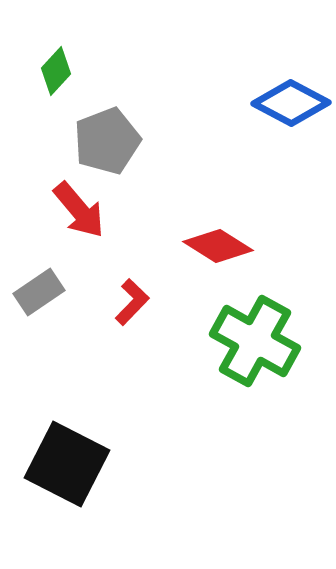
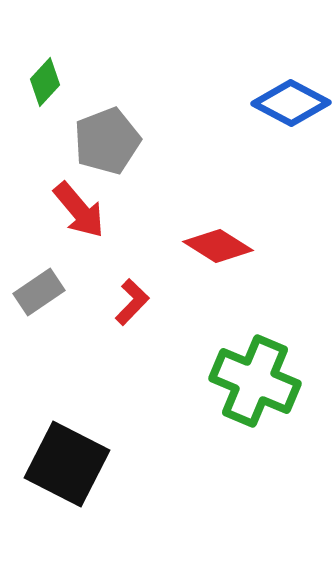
green diamond: moved 11 px left, 11 px down
green cross: moved 40 px down; rotated 6 degrees counterclockwise
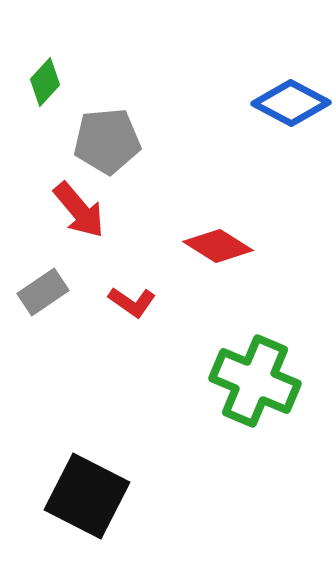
gray pentagon: rotated 16 degrees clockwise
gray rectangle: moved 4 px right
red L-shape: rotated 81 degrees clockwise
black square: moved 20 px right, 32 px down
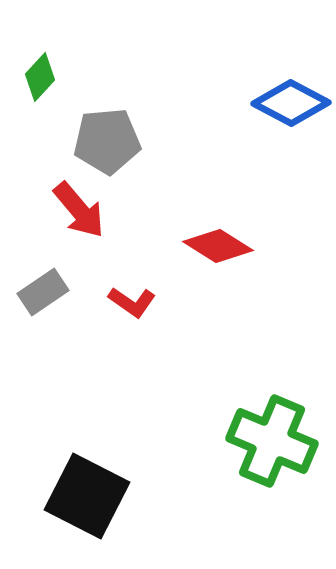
green diamond: moved 5 px left, 5 px up
green cross: moved 17 px right, 60 px down
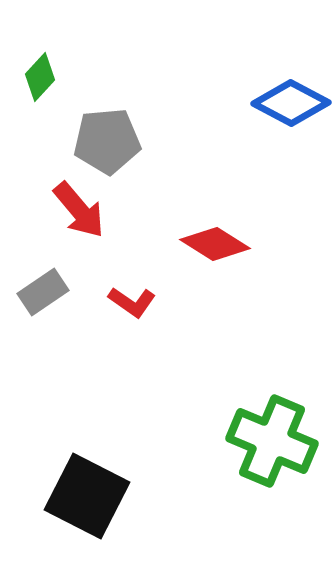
red diamond: moved 3 px left, 2 px up
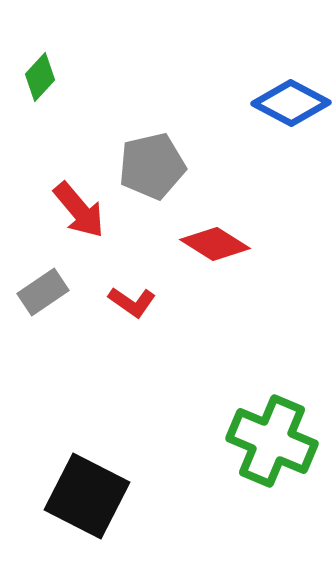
gray pentagon: moved 45 px right, 25 px down; rotated 8 degrees counterclockwise
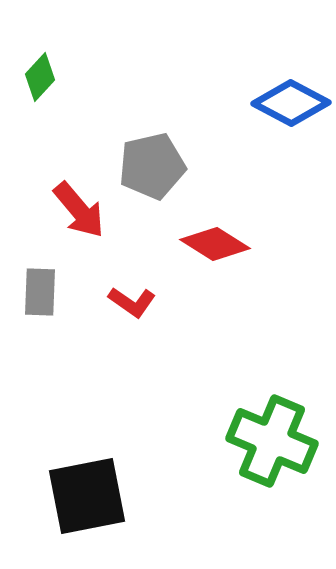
gray rectangle: moved 3 px left; rotated 54 degrees counterclockwise
black square: rotated 38 degrees counterclockwise
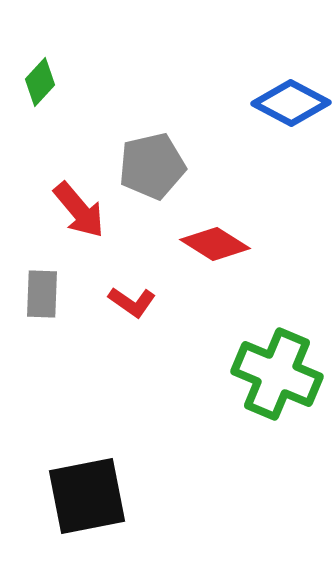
green diamond: moved 5 px down
gray rectangle: moved 2 px right, 2 px down
green cross: moved 5 px right, 67 px up
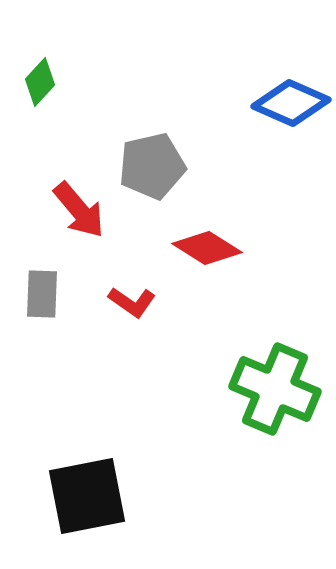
blue diamond: rotated 4 degrees counterclockwise
red diamond: moved 8 px left, 4 px down
green cross: moved 2 px left, 15 px down
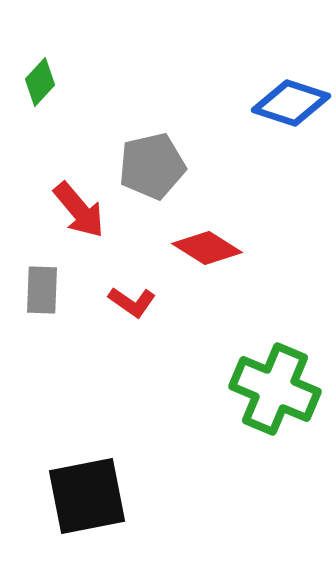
blue diamond: rotated 6 degrees counterclockwise
gray rectangle: moved 4 px up
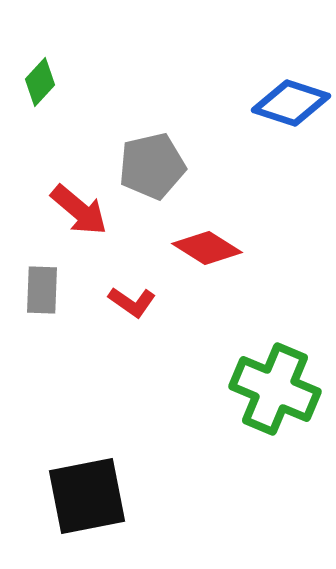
red arrow: rotated 10 degrees counterclockwise
